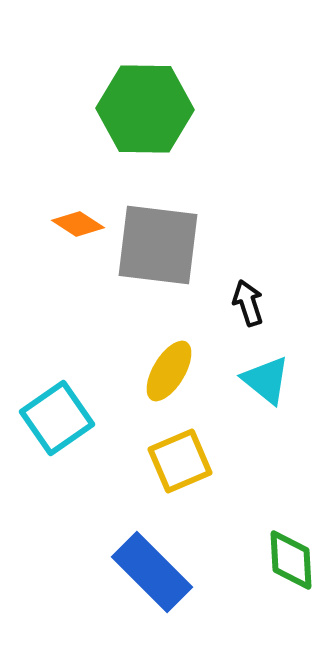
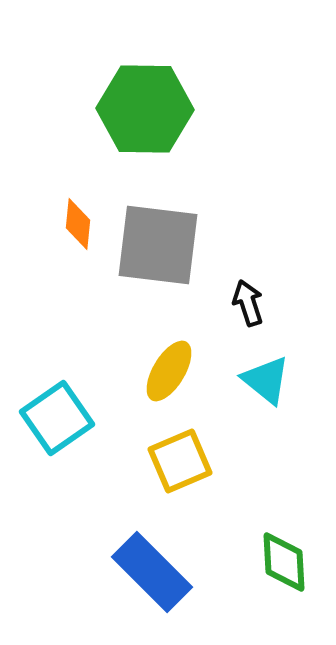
orange diamond: rotated 63 degrees clockwise
green diamond: moved 7 px left, 2 px down
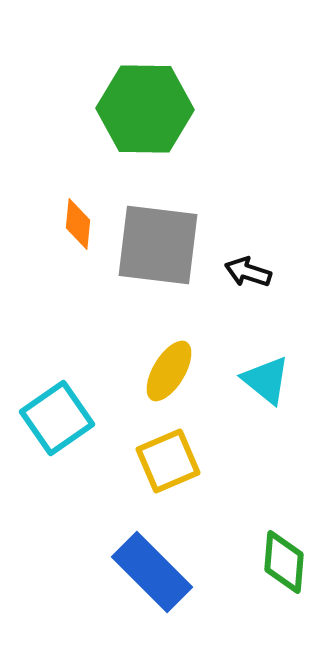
black arrow: moved 31 px up; rotated 54 degrees counterclockwise
yellow square: moved 12 px left
green diamond: rotated 8 degrees clockwise
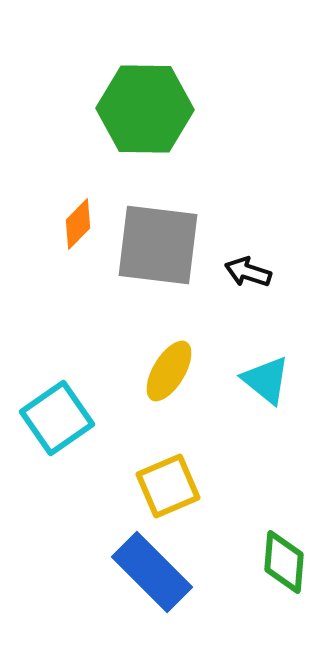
orange diamond: rotated 39 degrees clockwise
yellow square: moved 25 px down
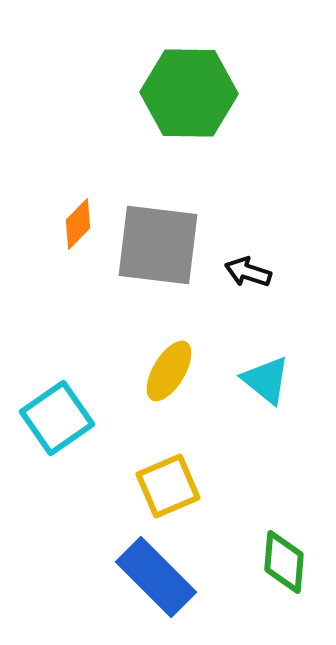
green hexagon: moved 44 px right, 16 px up
blue rectangle: moved 4 px right, 5 px down
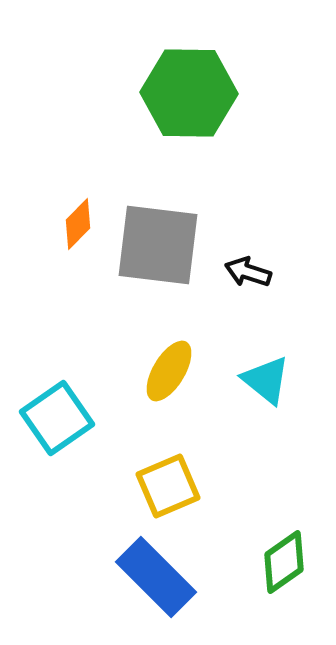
green diamond: rotated 50 degrees clockwise
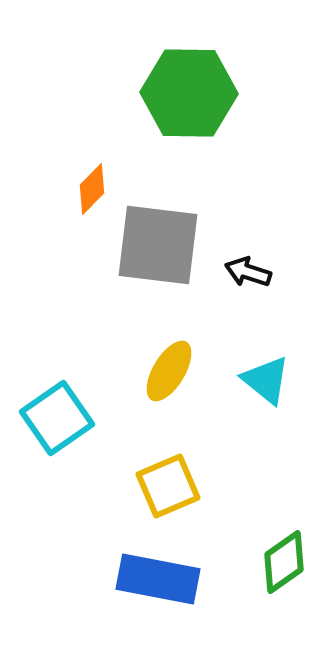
orange diamond: moved 14 px right, 35 px up
blue rectangle: moved 2 px right, 2 px down; rotated 34 degrees counterclockwise
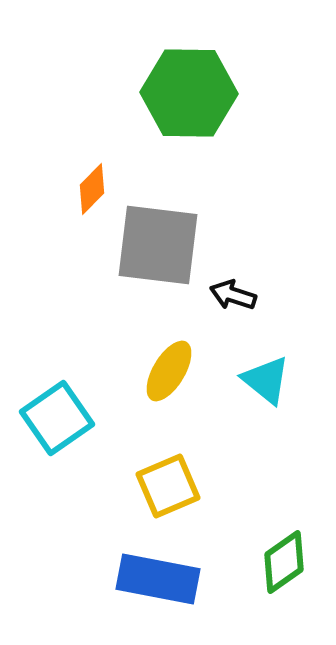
black arrow: moved 15 px left, 23 px down
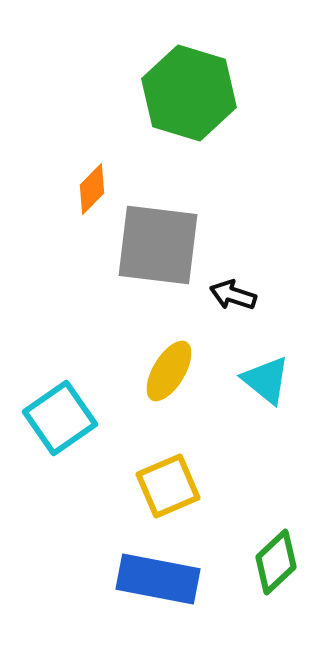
green hexagon: rotated 16 degrees clockwise
cyan square: moved 3 px right
green diamond: moved 8 px left; rotated 8 degrees counterclockwise
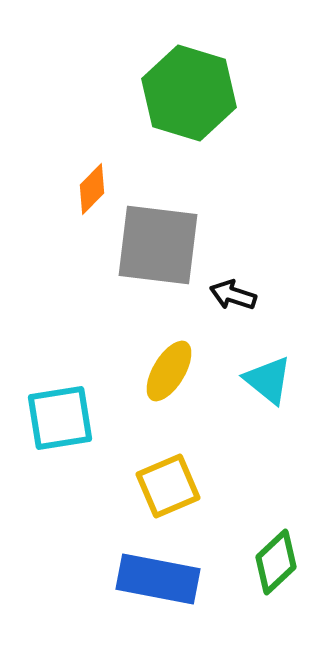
cyan triangle: moved 2 px right
cyan square: rotated 26 degrees clockwise
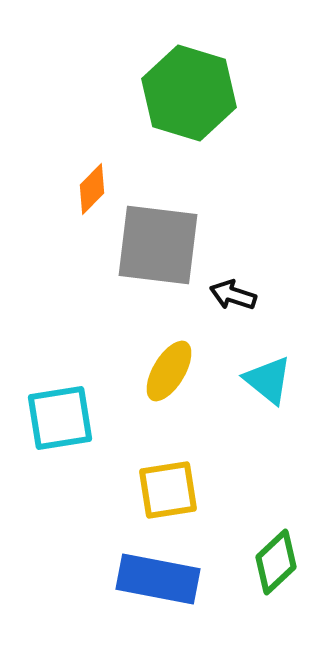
yellow square: moved 4 px down; rotated 14 degrees clockwise
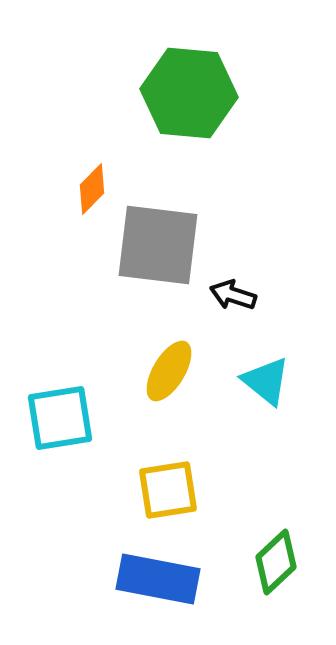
green hexagon: rotated 12 degrees counterclockwise
cyan triangle: moved 2 px left, 1 px down
